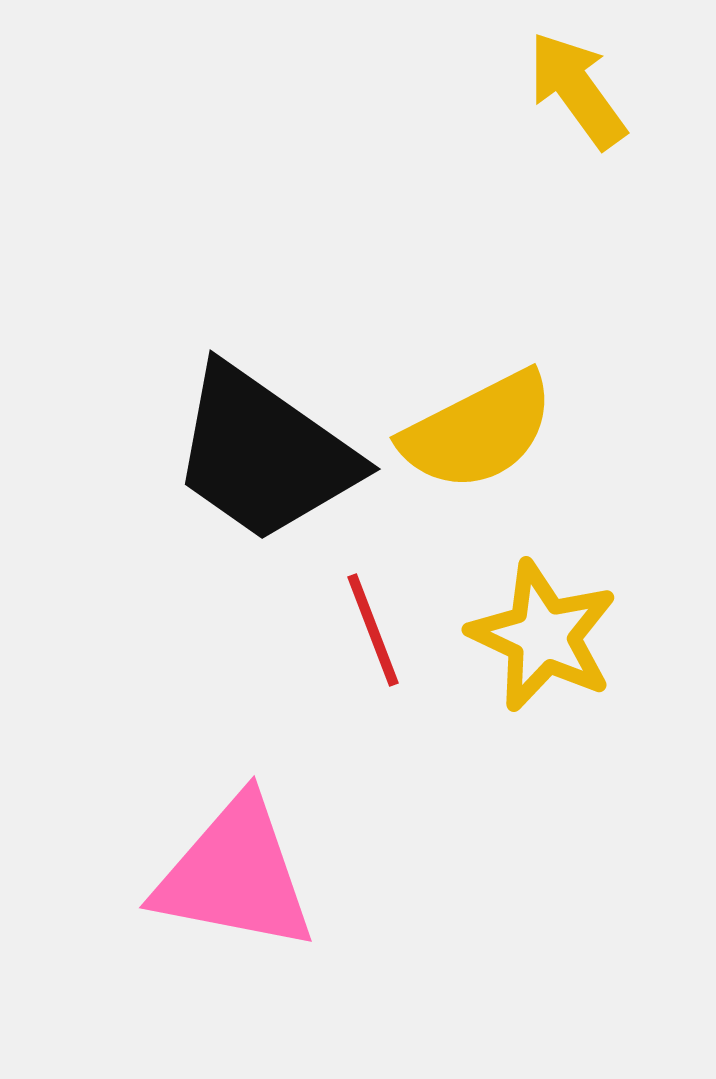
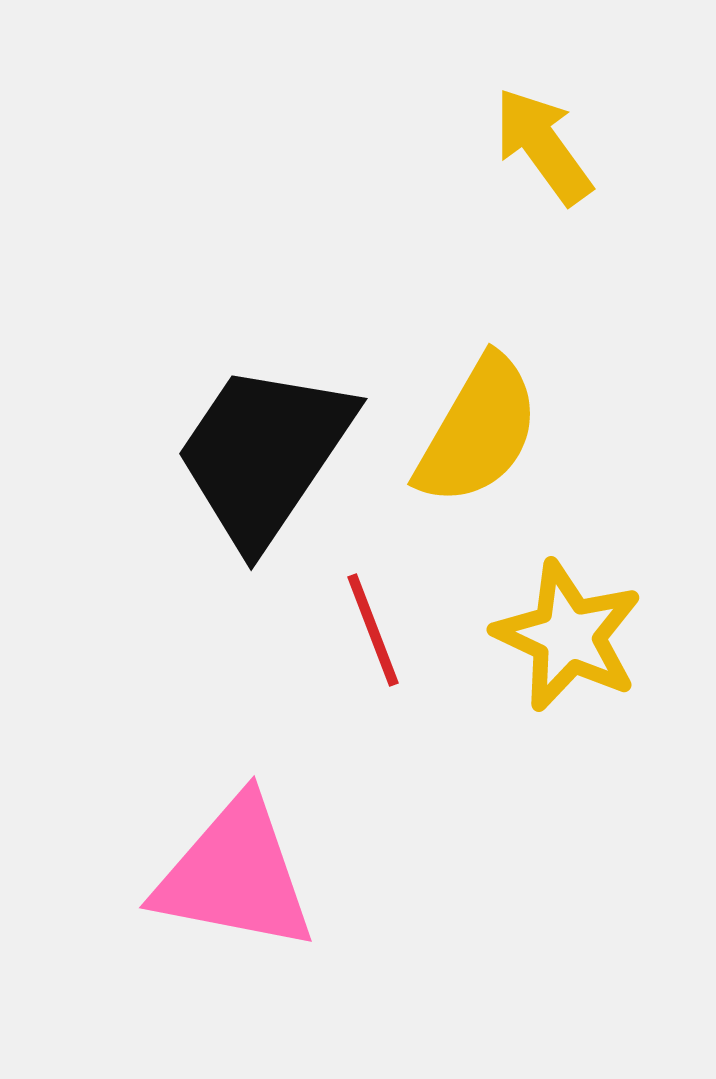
yellow arrow: moved 34 px left, 56 px down
yellow semicircle: rotated 33 degrees counterclockwise
black trapezoid: rotated 89 degrees clockwise
yellow star: moved 25 px right
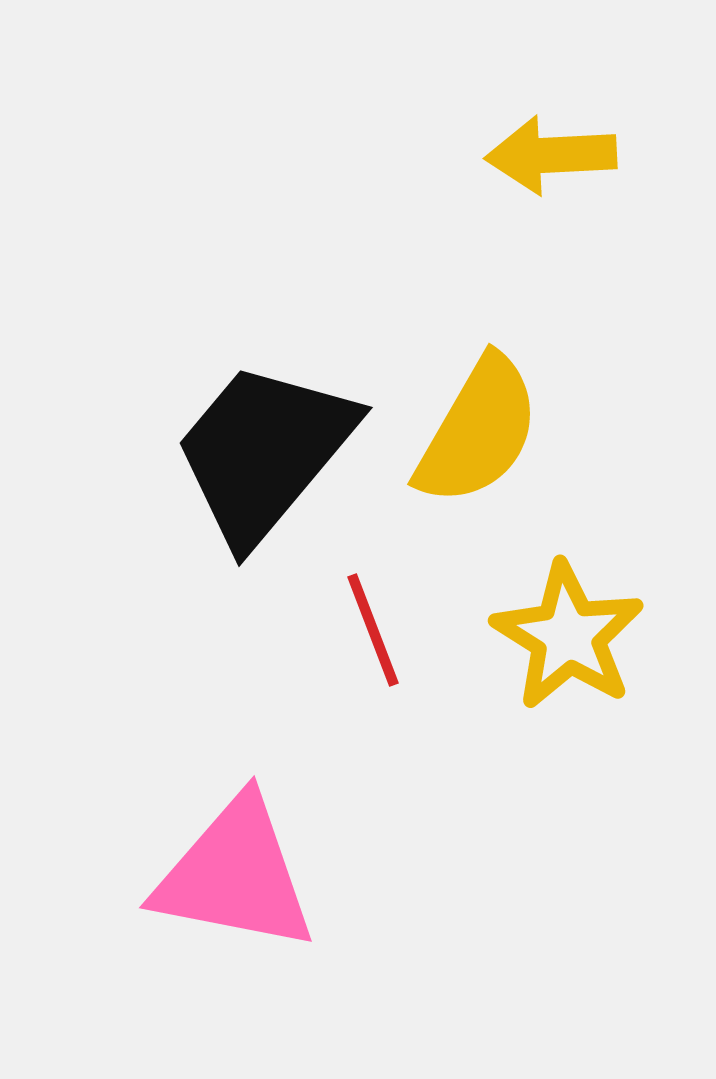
yellow arrow: moved 8 px right, 9 px down; rotated 57 degrees counterclockwise
black trapezoid: moved 2 px up; rotated 6 degrees clockwise
yellow star: rotated 7 degrees clockwise
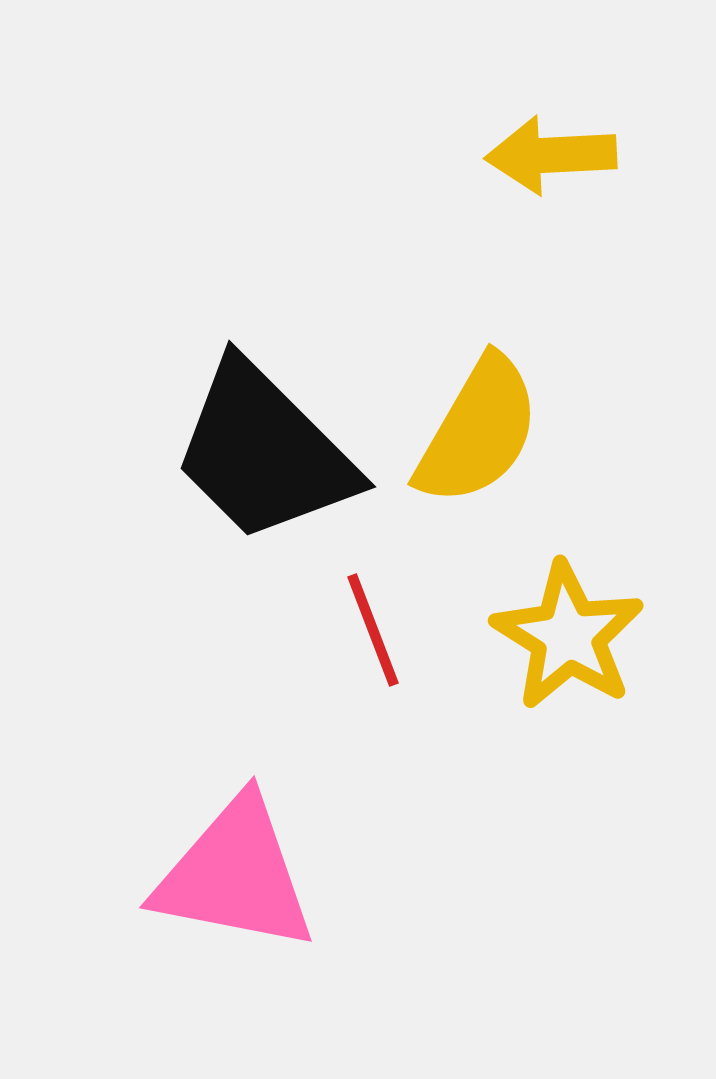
black trapezoid: rotated 85 degrees counterclockwise
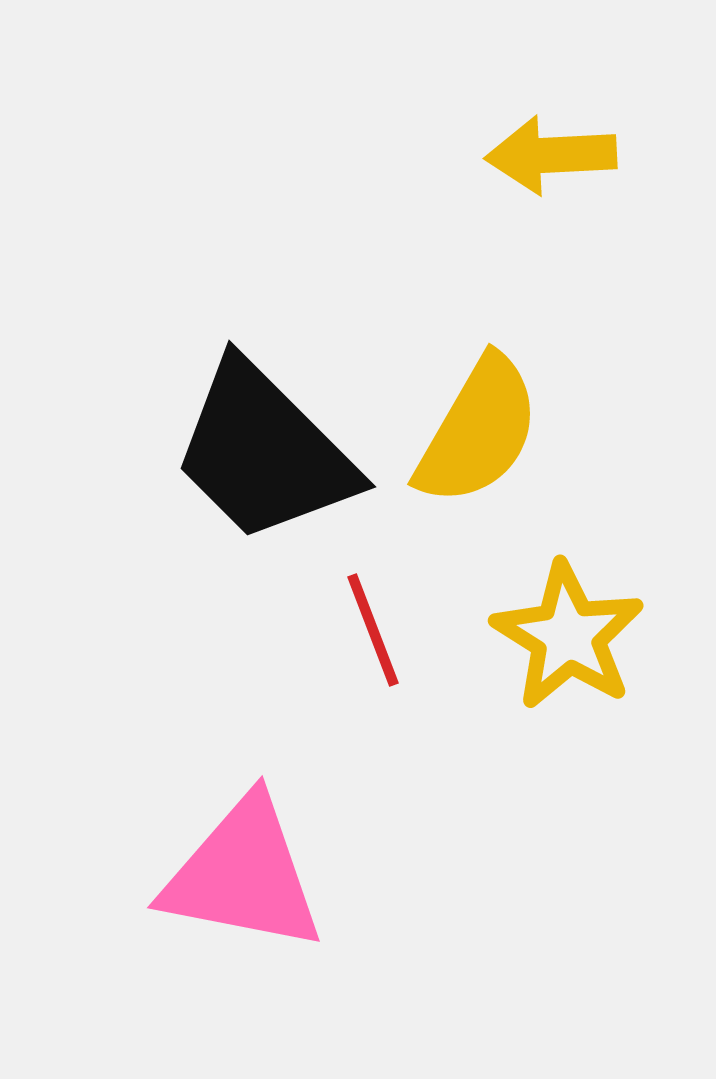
pink triangle: moved 8 px right
